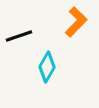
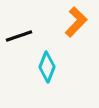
cyan diamond: rotated 8 degrees counterclockwise
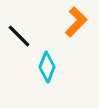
black line: rotated 64 degrees clockwise
